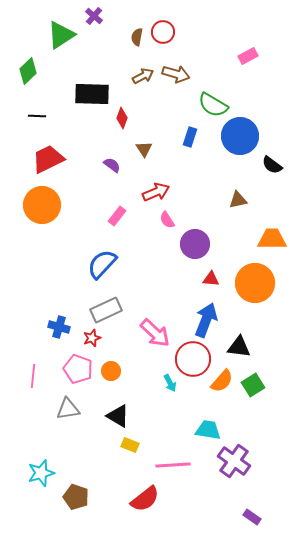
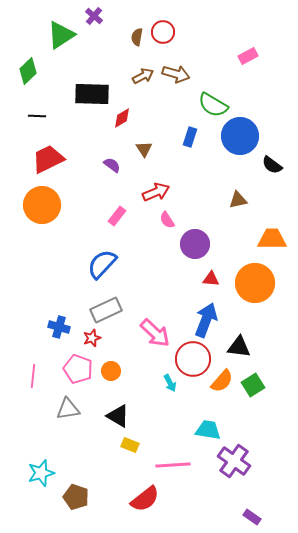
red diamond at (122, 118): rotated 40 degrees clockwise
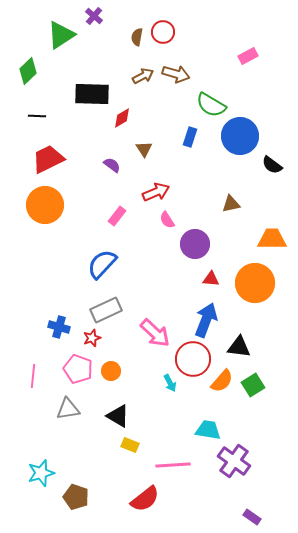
green semicircle at (213, 105): moved 2 px left
brown triangle at (238, 200): moved 7 px left, 4 px down
orange circle at (42, 205): moved 3 px right
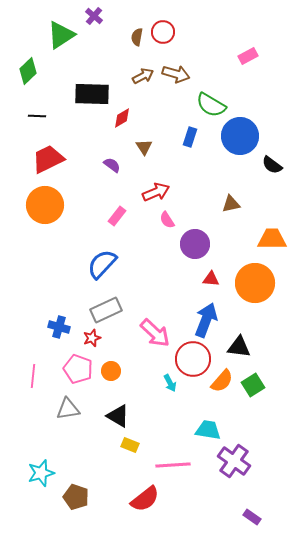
brown triangle at (144, 149): moved 2 px up
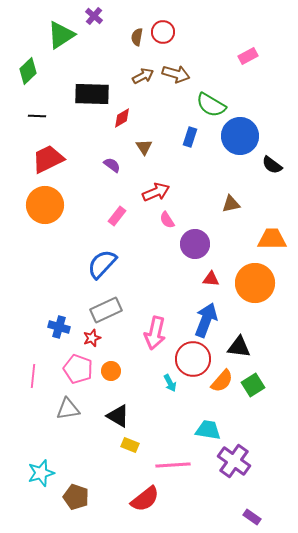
pink arrow at (155, 333): rotated 60 degrees clockwise
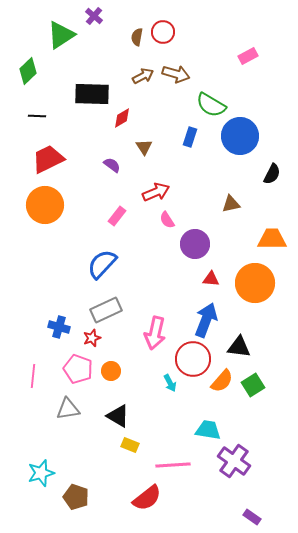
black semicircle at (272, 165): moved 9 px down; rotated 100 degrees counterclockwise
red semicircle at (145, 499): moved 2 px right, 1 px up
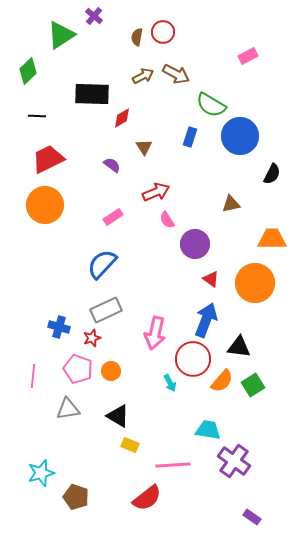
brown arrow at (176, 74): rotated 12 degrees clockwise
pink rectangle at (117, 216): moved 4 px left, 1 px down; rotated 18 degrees clockwise
red triangle at (211, 279): rotated 30 degrees clockwise
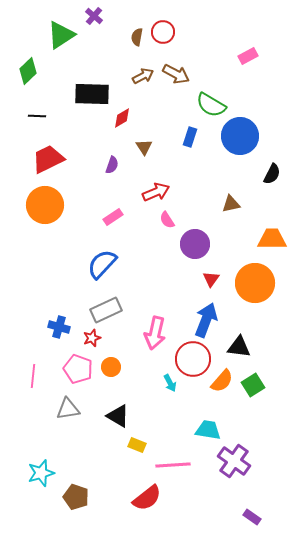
purple semicircle at (112, 165): rotated 72 degrees clockwise
red triangle at (211, 279): rotated 30 degrees clockwise
orange circle at (111, 371): moved 4 px up
yellow rectangle at (130, 445): moved 7 px right
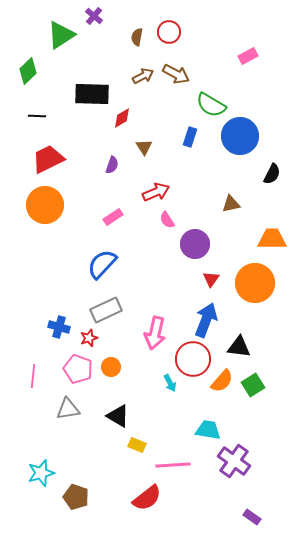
red circle at (163, 32): moved 6 px right
red star at (92, 338): moved 3 px left
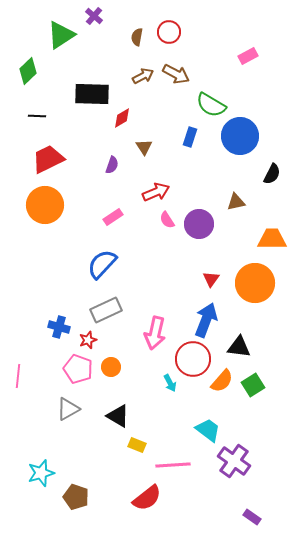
brown triangle at (231, 204): moved 5 px right, 2 px up
purple circle at (195, 244): moved 4 px right, 20 px up
red star at (89, 338): moved 1 px left, 2 px down
pink line at (33, 376): moved 15 px left
gray triangle at (68, 409): rotated 20 degrees counterclockwise
cyan trapezoid at (208, 430): rotated 28 degrees clockwise
